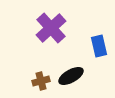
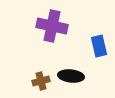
purple cross: moved 1 px right, 2 px up; rotated 36 degrees counterclockwise
black ellipse: rotated 35 degrees clockwise
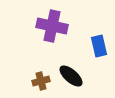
black ellipse: rotated 35 degrees clockwise
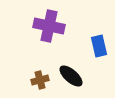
purple cross: moved 3 px left
brown cross: moved 1 px left, 1 px up
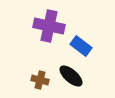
blue rectangle: moved 18 px left; rotated 40 degrees counterclockwise
brown cross: rotated 30 degrees clockwise
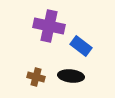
black ellipse: rotated 35 degrees counterclockwise
brown cross: moved 4 px left, 3 px up
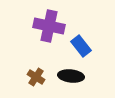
blue rectangle: rotated 15 degrees clockwise
brown cross: rotated 18 degrees clockwise
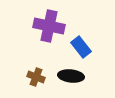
blue rectangle: moved 1 px down
brown cross: rotated 12 degrees counterclockwise
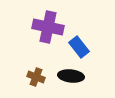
purple cross: moved 1 px left, 1 px down
blue rectangle: moved 2 px left
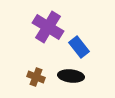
purple cross: rotated 20 degrees clockwise
